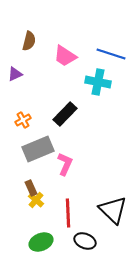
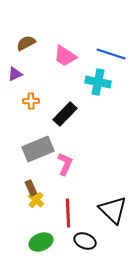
brown semicircle: moved 3 px left, 2 px down; rotated 132 degrees counterclockwise
orange cross: moved 8 px right, 19 px up; rotated 28 degrees clockwise
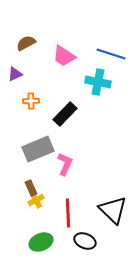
pink trapezoid: moved 1 px left
yellow cross: rotated 21 degrees clockwise
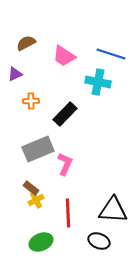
brown rectangle: rotated 28 degrees counterclockwise
black triangle: rotated 40 degrees counterclockwise
black ellipse: moved 14 px right
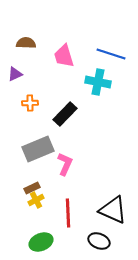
brown semicircle: rotated 30 degrees clockwise
pink trapezoid: rotated 40 degrees clockwise
orange cross: moved 1 px left, 2 px down
brown rectangle: moved 1 px right; rotated 63 degrees counterclockwise
black triangle: rotated 20 degrees clockwise
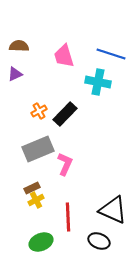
brown semicircle: moved 7 px left, 3 px down
orange cross: moved 9 px right, 8 px down; rotated 28 degrees counterclockwise
red line: moved 4 px down
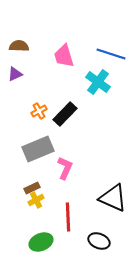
cyan cross: rotated 25 degrees clockwise
pink L-shape: moved 4 px down
black triangle: moved 12 px up
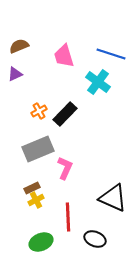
brown semicircle: rotated 24 degrees counterclockwise
black ellipse: moved 4 px left, 2 px up
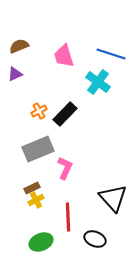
black triangle: rotated 24 degrees clockwise
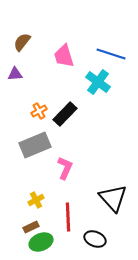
brown semicircle: moved 3 px right, 4 px up; rotated 30 degrees counterclockwise
purple triangle: rotated 21 degrees clockwise
gray rectangle: moved 3 px left, 4 px up
brown rectangle: moved 1 px left, 39 px down
